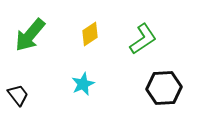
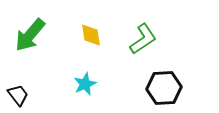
yellow diamond: moved 1 px right, 1 px down; rotated 65 degrees counterclockwise
cyan star: moved 2 px right
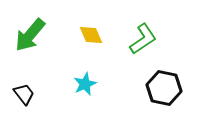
yellow diamond: rotated 15 degrees counterclockwise
black hexagon: rotated 16 degrees clockwise
black trapezoid: moved 6 px right, 1 px up
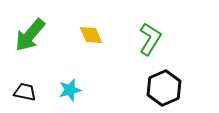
green L-shape: moved 7 px right; rotated 24 degrees counterclockwise
cyan star: moved 15 px left, 6 px down; rotated 10 degrees clockwise
black hexagon: rotated 24 degrees clockwise
black trapezoid: moved 1 px right, 2 px up; rotated 40 degrees counterclockwise
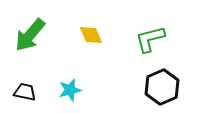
green L-shape: rotated 136 degrees counterclockwise
black hexagon: moved 2 px left, 1 px up
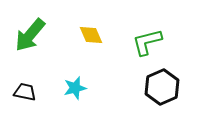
green L-shape: moved 3 px left, 3 px down
cyan star: moved 5 px right, 2 px up
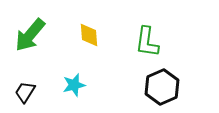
yellow diamond: moved 2 px left; rotated 20 degrees clockwise
green L-shape: rotated 68 degrees counterclockwise
cyan star: moved 1 px left, 3 px up
black trapezoid: rotated 70 degrees counterclockwise
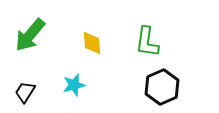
yellow diamond: moved 3 px right, 8 px down
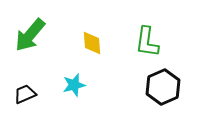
black hexagon: moved 1 px right
black trapezoid: moved 2 px down; rotated 35 degrees clockwise
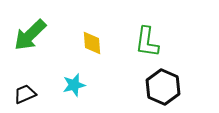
green arrow: rotated 6 degrees clockwise
black hexagon: rotated 12 degrees counterclockwise
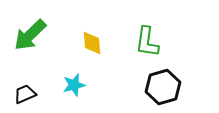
black hexagon: rotated 20 degrees clockwise
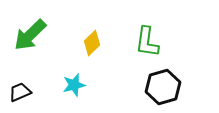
yellow diamond: rotated 50 degrees clockwise
black trapezoid: moved 5 px left, 2 px up
